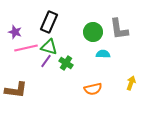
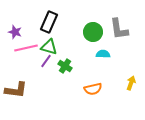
green cross: moved 1 px left, 3 px down
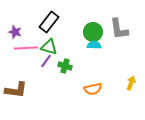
black rectangle: rotated 15 degrees clockwise
pink line: rotated 10 degrees clockwise
cyan semicircle: moved 9 px left, 9 px up
green cross: rotated 16 degrees counterclockwise
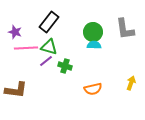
gray L-shape: moved 6 px right
purple line: rotated 16 degrees clockwise
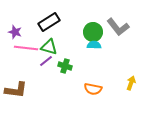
black rectangle: rotated 20 degrees clockwise
gray L-shape: moved 7 px left, 2 px up; rotated 30 degrees counterclockwise
pink line: rotated 10 degrees clockwise
orange semicircle: rotated 24 degrees clockwise
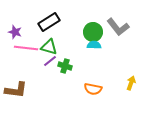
purple line: moved 4 px right
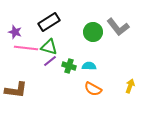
cyan semicircle: moved 5 px left, 21 px down
green cross: moved 4 px right
yellow arrow: moved 1 px left, 3 px down
orange semicircle: rotated 18 degrees clockwise
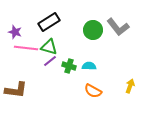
green circle: moved 2 px up
orange semicircle: moved 2 px down
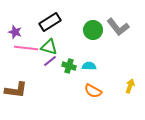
black rectangle: moved 1 px right
